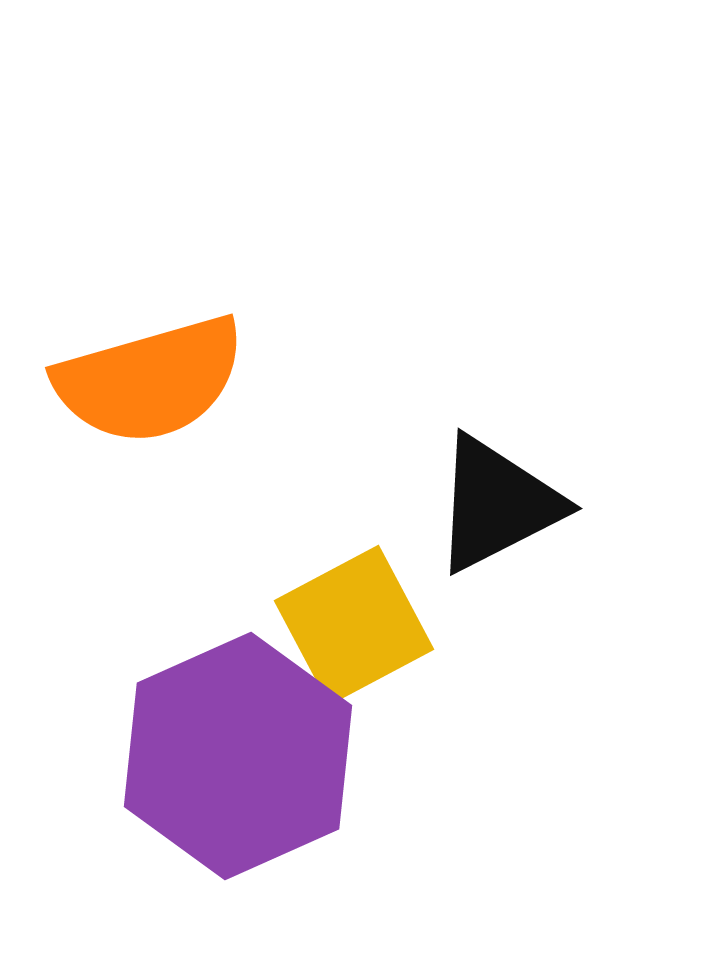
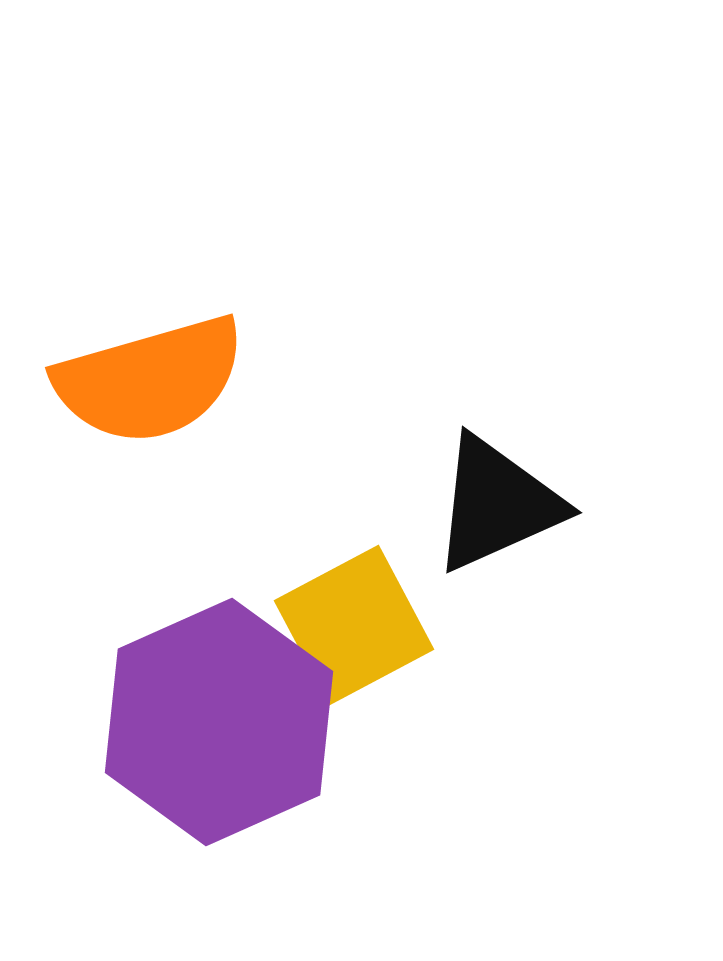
black triangle: rotated 3 degrees clockwise
purple hexagon: moved 19 px left, 34 px up
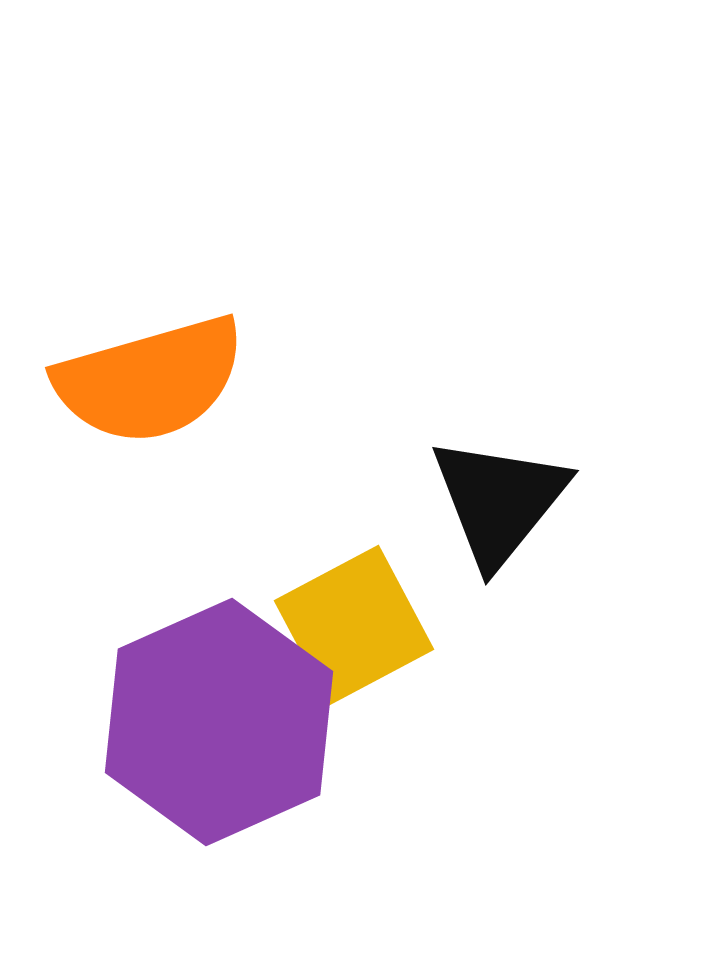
black triangle: moved 2 px right, 3 px up; rotated 27 degrees counterclockwise
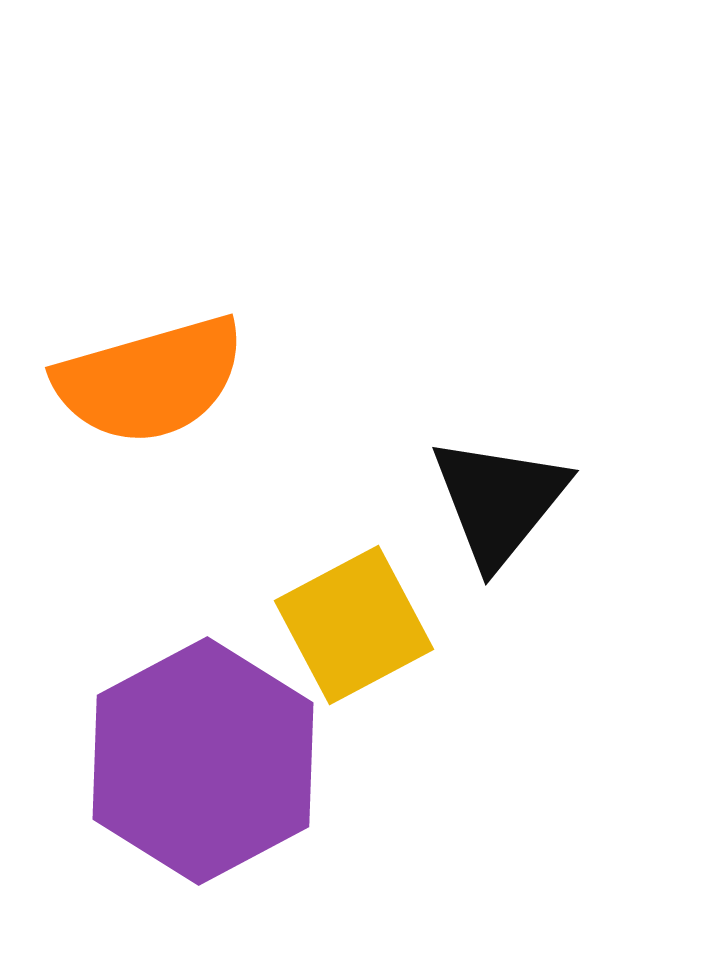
purple hexagon: moved 16 px left, 39 px down; rotated 4 degrees counterclockwise
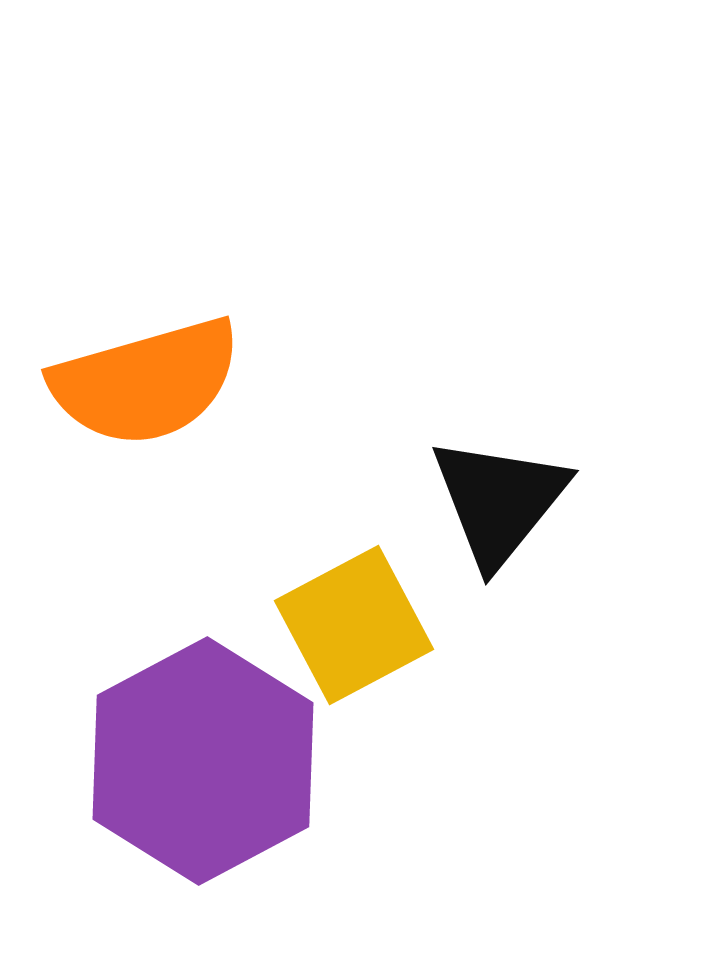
orange semicircle: moved 4 px left, 2 px down
